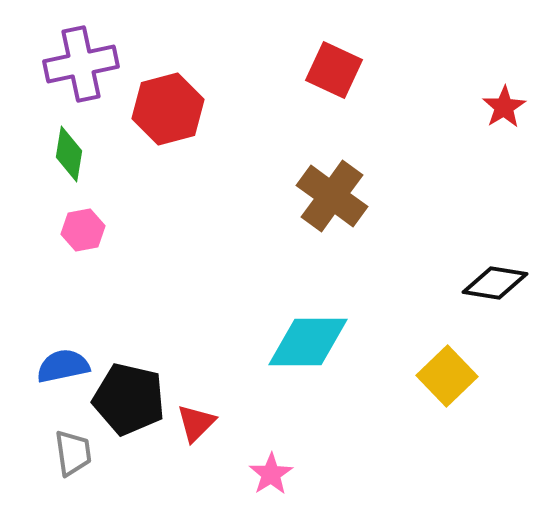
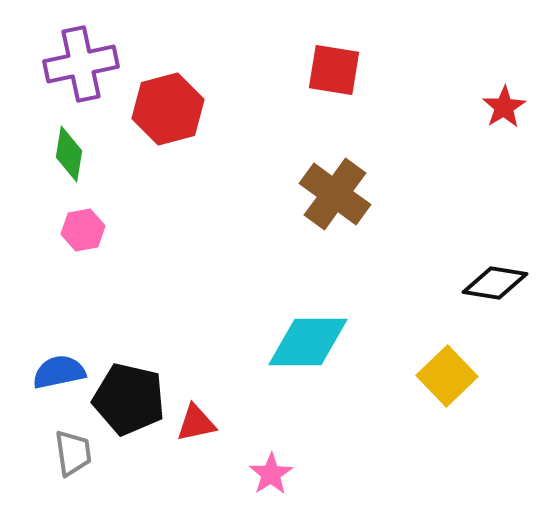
red square: rotated 16 degrees counterclockwise
brown cross: moved 3 px right, 2 px up
blue semicircle: moved 4 px left, 6 px down
red triangle: rotated 33 degrees clockwise
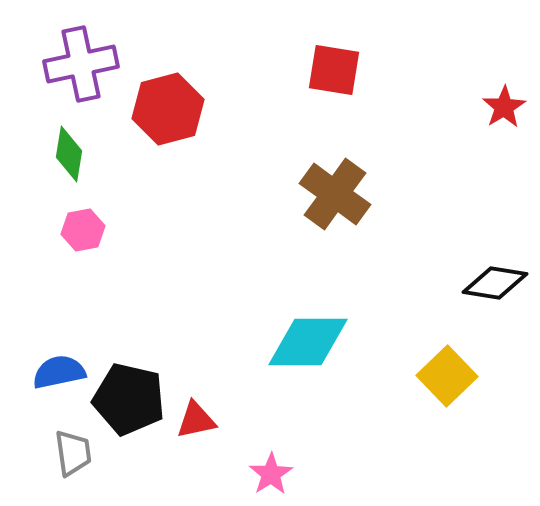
red triangle: moved 3 px up
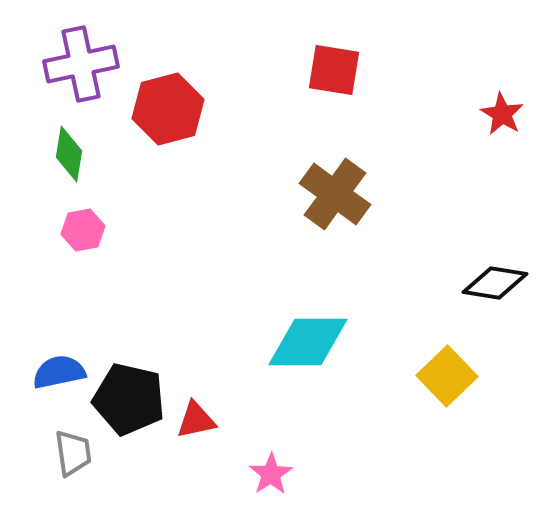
red star: moved 2 px left, 7 px down; rotated 9 degrees counterclockwise
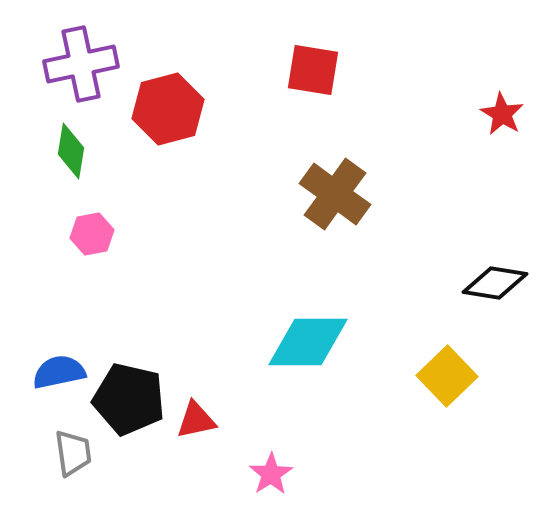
red square: moved 21 px left
green diamond: moved 2 px right, 3 px up
pink hexagon: moved 9 px right, 4 px down
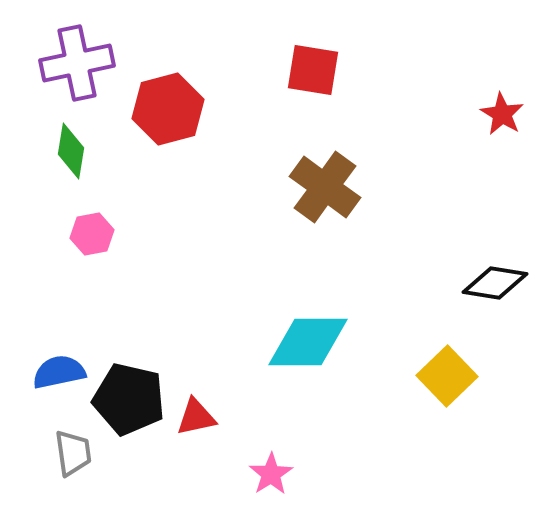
purple cross: moved 4 px left, 1 px up
brown cross: moved 10 px left, 7 px up
red triangle: moved 3 px up
